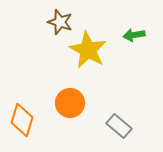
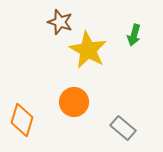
green arrow: rotated 65 degrees counterclockwise
orange circle: moved 4 px right, 1 px up
gray rectangle: moved 4 px right, 2 px down
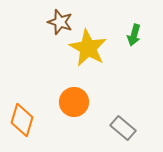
yellow star: moved 2 px up
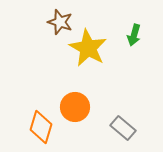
orange circle: moved 1 px right, 5 px down
orange diamond: moved 19 px right, 7 px down
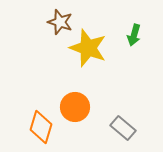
yellow star: rotated 9 degrees counterclockwise
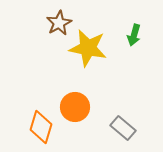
brown star: moved 1 px left, 1 px down; rotated 25 degrees clockwise
yellow star: rotated 9 degrees counterclockwise
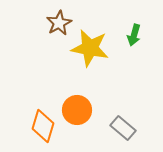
yellow star: moved 2 px right
orange circle: moved 2 px right, 3 px down
orange diamond: moved 2 px right, 1 px up
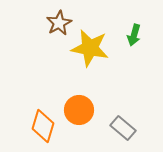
orange circle: moved 2 px right
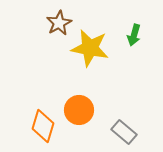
gray rectangle: moved 1 px right, 4 px down
